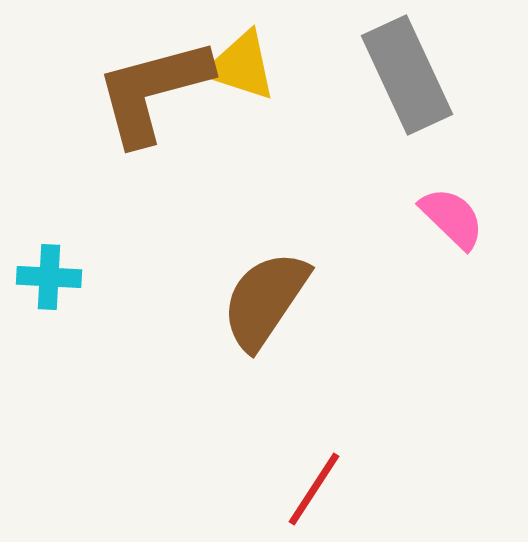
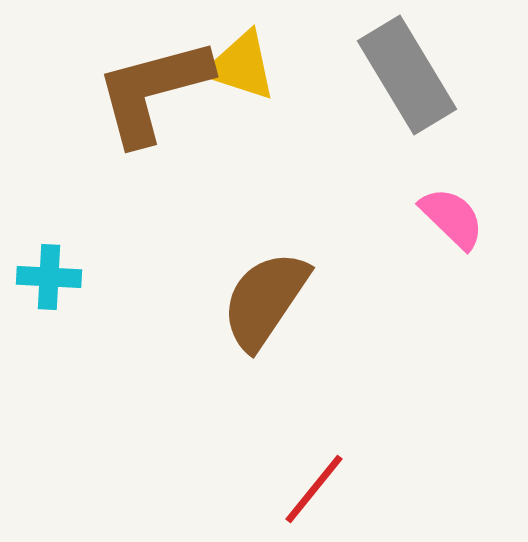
gray rectangle: rotated 6 degrees counterclockwise
red line: rotated 6 degrees clockwise
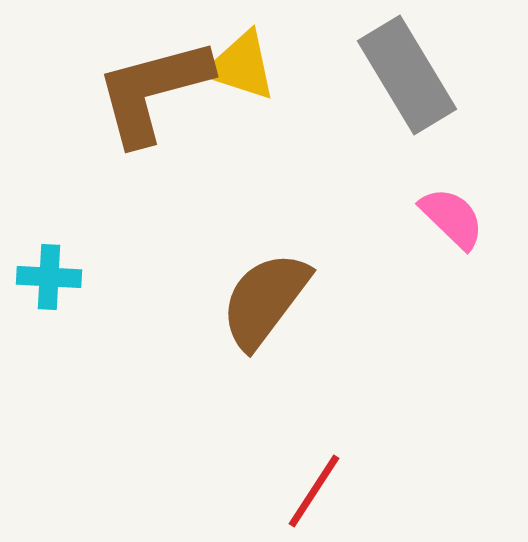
brown semicircle: rotated 3 degrees clockwise
red line: moved 2 px down; rotated 6 degrees counterclockwise
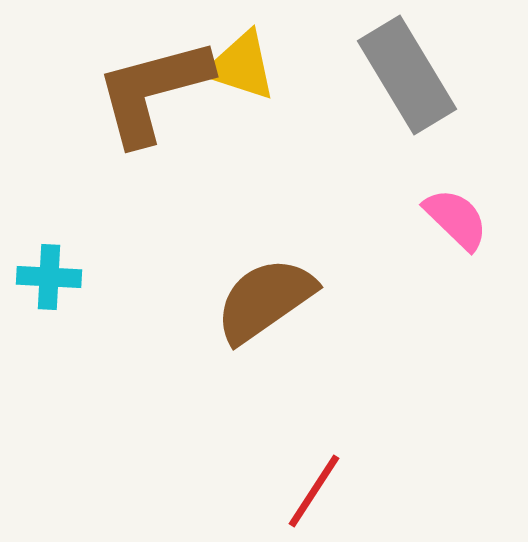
pink semicircle: moved 4 px right, 1 px down
brown semicircle: rotated 18 degrees clockwise
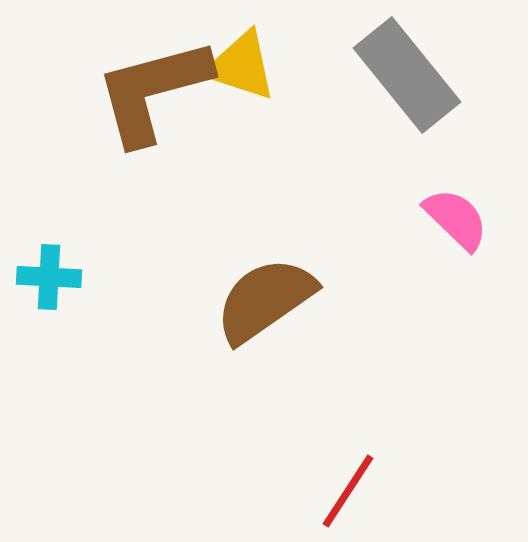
gray rectangle: rotated 8 degrees counterclockwise
red line: moved 34 px right
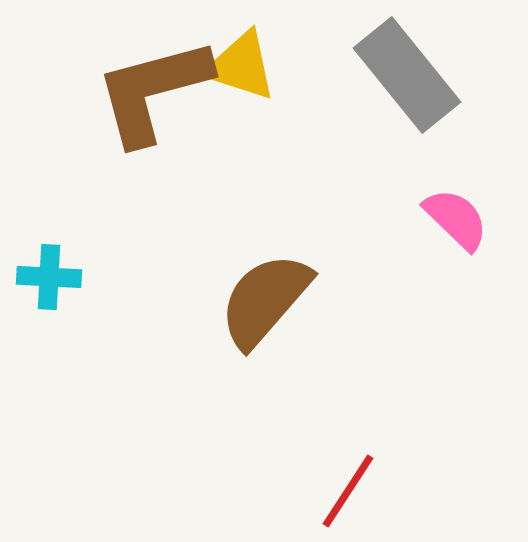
brown semicircle: rotated 14 degrees counterclockwise
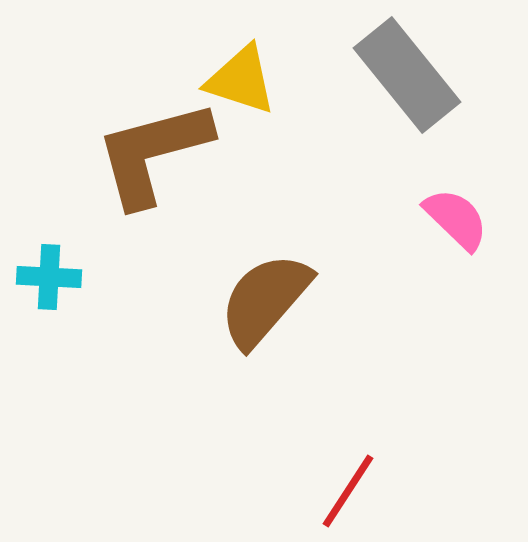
yellow triangle: moved 14 px down
brown L-shape: moved 62 px down
